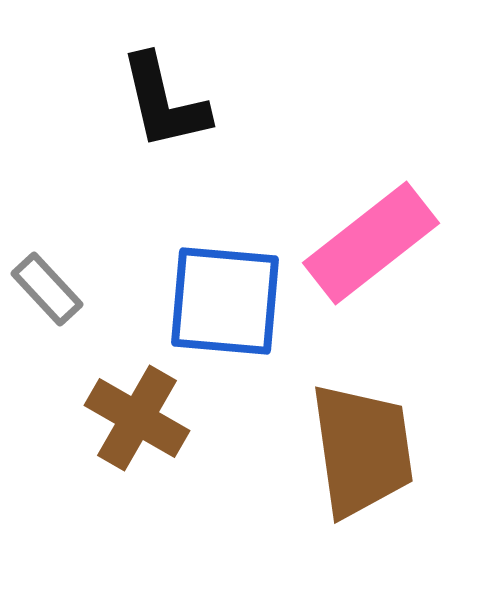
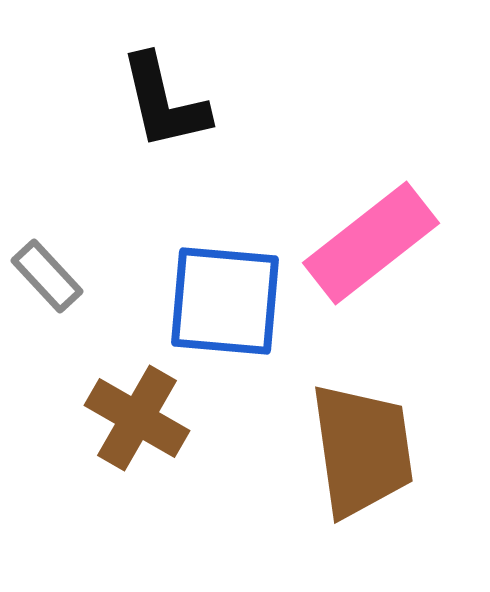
gray rectangle: moved 13 px up
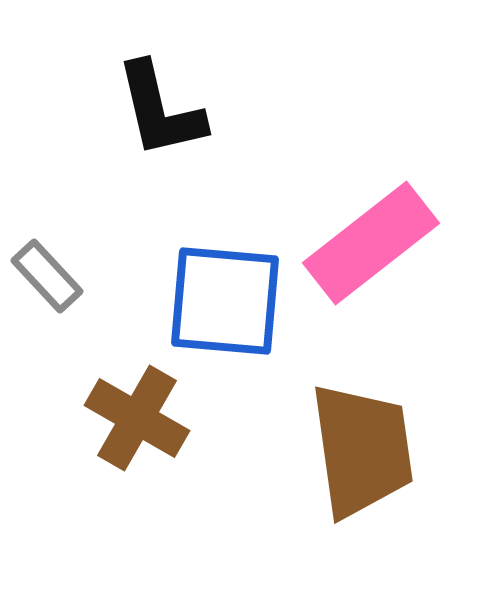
black L-shape: moved 4 px left, 8 px down
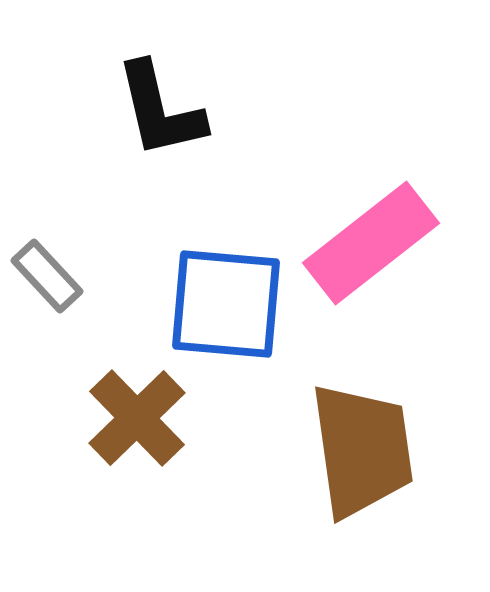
blue square: moved 1 px right, 3 px down
brown cross: rotated 16 degrees clockwise
